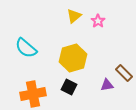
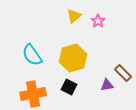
cyan semicircle: moved 6 px right, 7 px down; rotated 15 degrees clockwise
brown rectangle: moved 1 px left
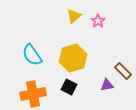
brown rectangle: moved 2 px up
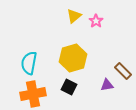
pink star: moved 2 px left
cyan semicircle: moved 3 px left, 8 px down; rotated 45 degrees clockwise
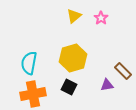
pink star: moved 5 px right, 3 px up
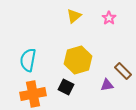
pink star: moved 8 px right
yellow hexagon: moved 5 px right, 2 px down
cyan semicircle: moved 1 px left, 3 px up
black square: moved 3 px left
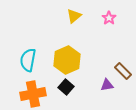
yellow hexagon: moved 11 px left; rotated 8 degrees counterclockwise
black square: rotated 14 degrees clockwise
